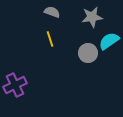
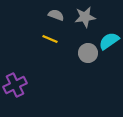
gray semicircle: moved 4 px right, 3 px down
gray star: moved 7 px left
yellow line: rotated 49 degrees counterclockwise
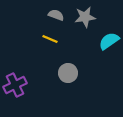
gray circle: moved 20 px left, 20 px down
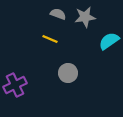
gray semicircle: moved 2 px right, 1 px up
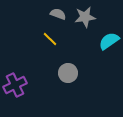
yellow line: rotated 21 degrees clockwise
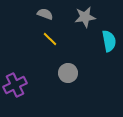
gray semicircle: moved 13 px left
cyan semicircle: rotated 115 degrees clockwise
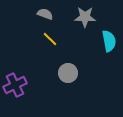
gray star: rotated 10 degrees clockwise
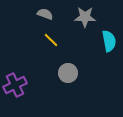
yellow line: moved 1 px right, 1 px down
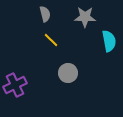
gray semicircle: rotated 56 degrees clockwise
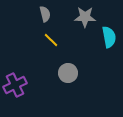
cyan semicircle: moved 4 px up
